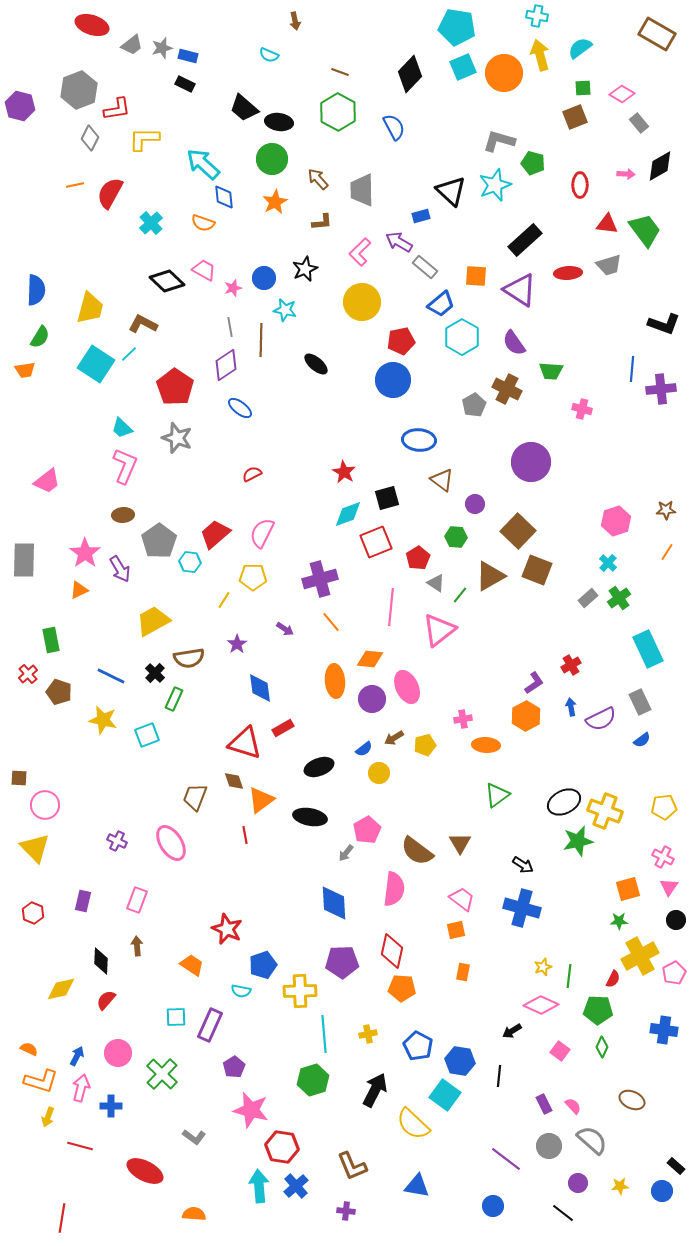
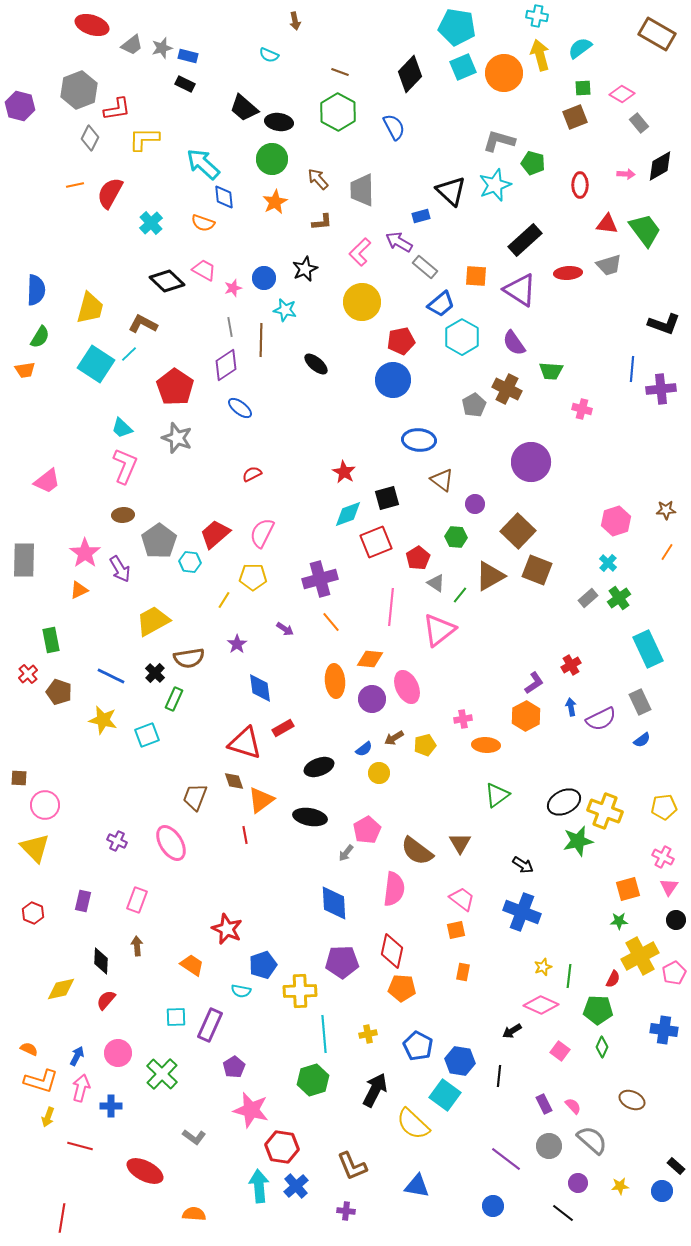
blue cross at (522, 908): moved 4 px down; rotated 6 degrees clockwise
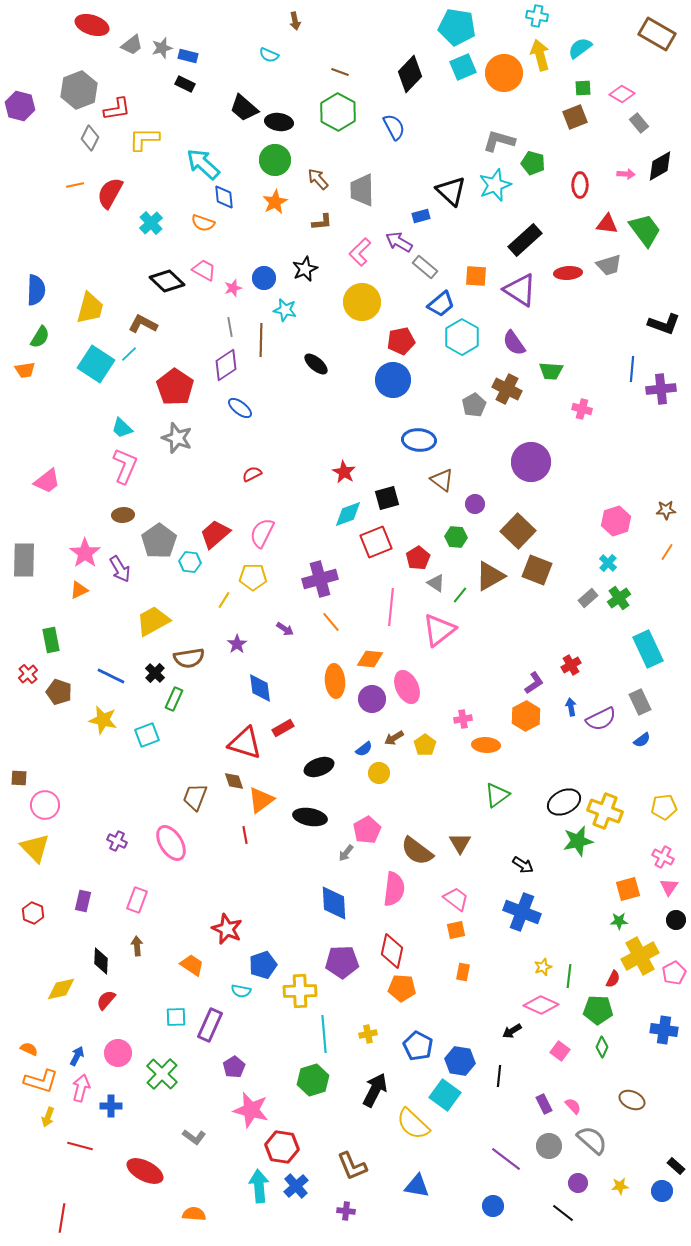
green circle at (272, 159): moved 3 px right, 1 px down
yellow pentagon at (425, 745): rotated 20 degrees counterclockwise
pink trapezoid at (462, 899): moved 6 px left
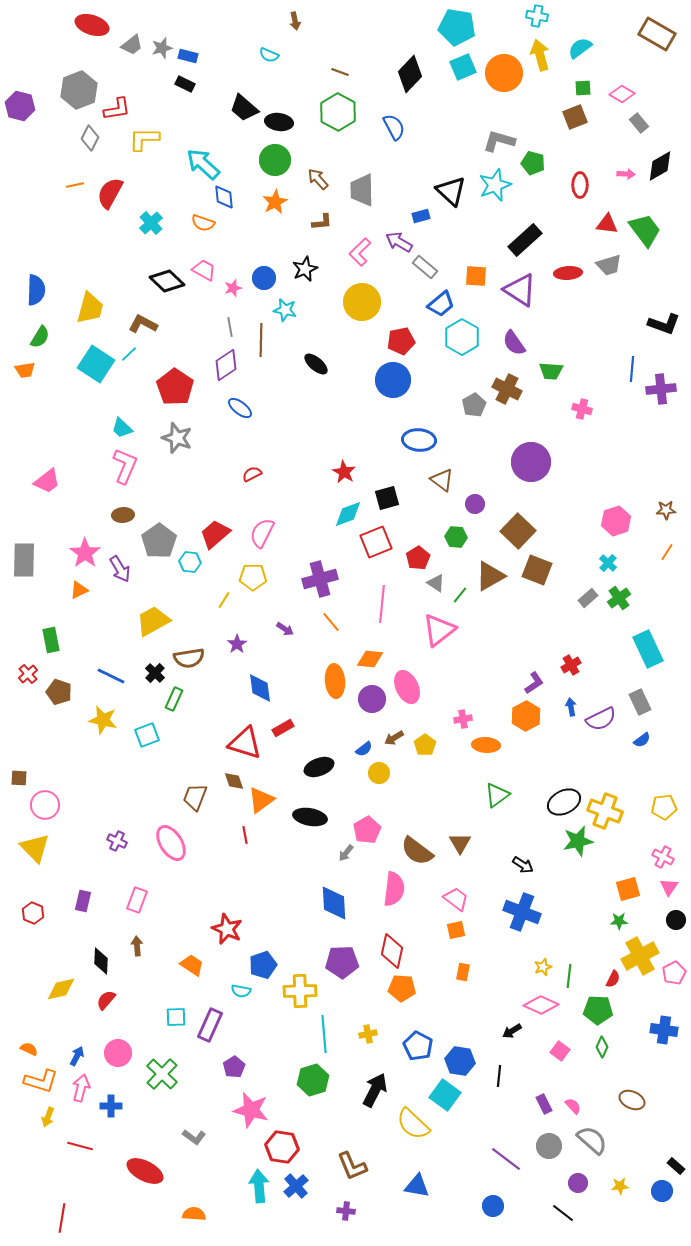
pink line at (391, 607): moved 9 px left, 3 px up
